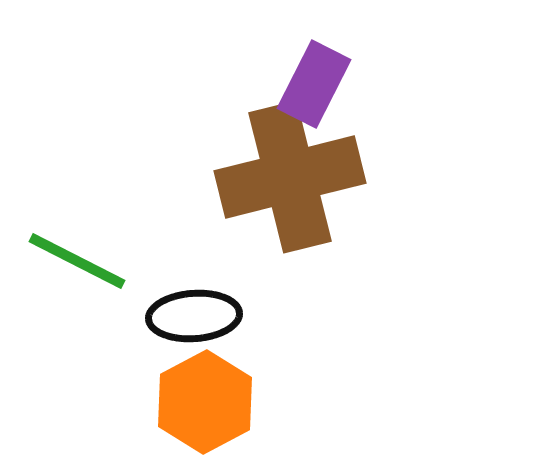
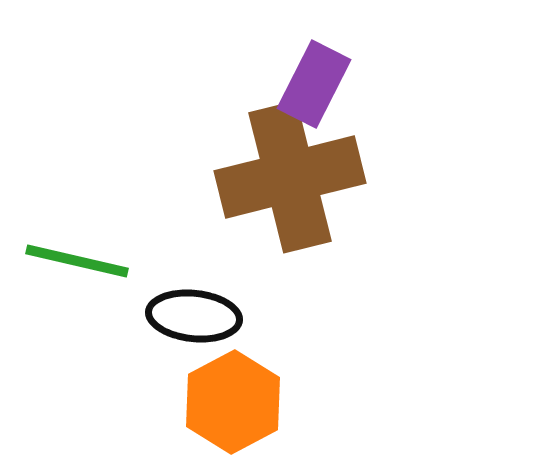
green line: rotated 14 degrees counterclockwise
black ellipse: rotated 10 degrees clockwise
orange hexagon: moved 28 px right
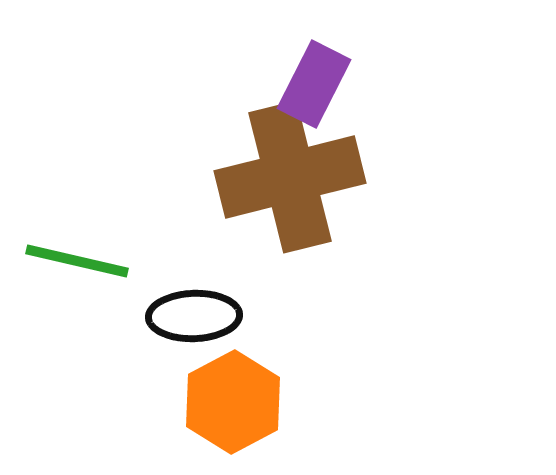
black ellipse: rotated 8 degrees counterclockwise
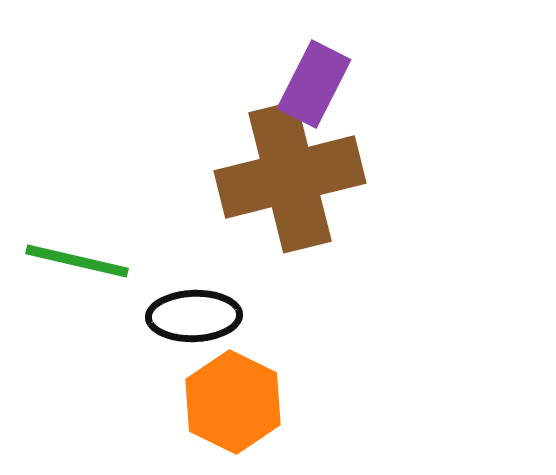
orange hexagon: rotated 6 degrees counterclockwise
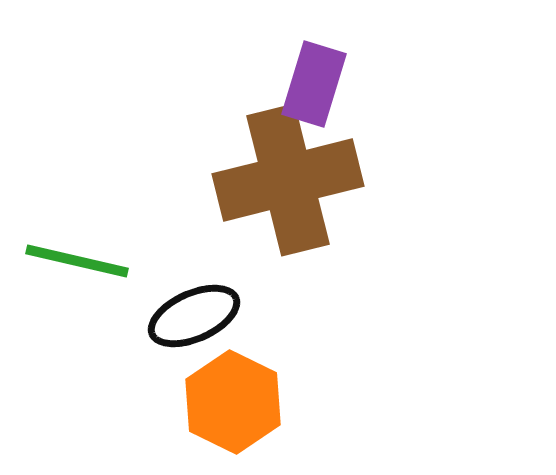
purple rectangle: rotated 10 degrees counterclockwise
brown cross: moved 2 px left, 3 px down
black ellipse: rotated 22 degrees counterclockwise
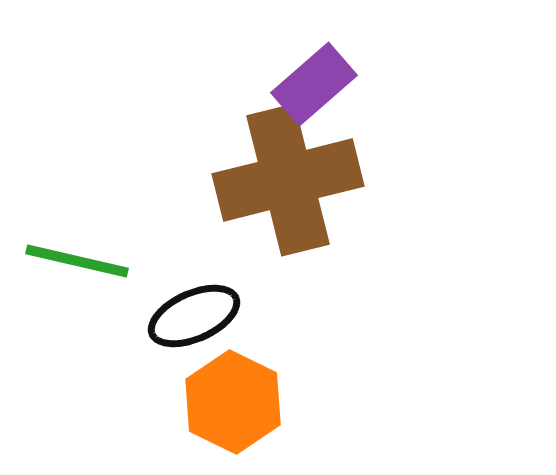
purple rectangle: rotated 32 degrees clockwise
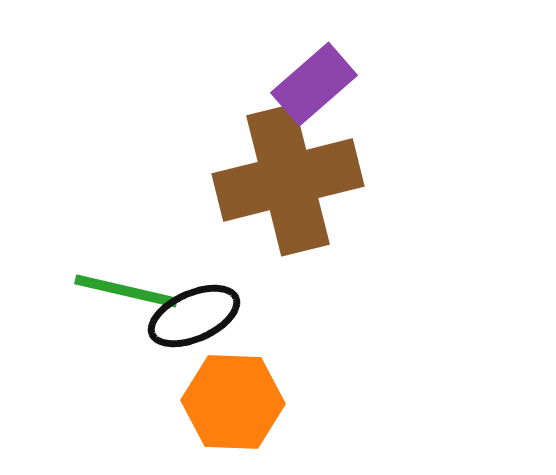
green line: moved 49 px right, 30 px down
orange hexagon: rotated 24 degrees counterclockwise
